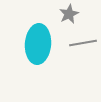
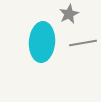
cyan ellipse: moved 4 px right, 2 px up
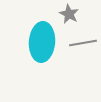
gray star: rotated 18 degrees counterclockwise
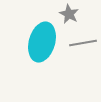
cyan ellipse: rotated 12 degrees clockwise
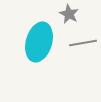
cyan ellipse: moved 3 px left
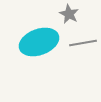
cyan ellipse: rotated 54 degrees clockwise
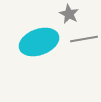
gray line: moved 1 px right, 4 px up
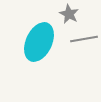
cyan ellipse: rotated 45 degrees counterclockwise
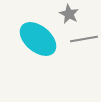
cyan ellipse: moved 1 px left, 3 px up; rotated 75 degrees counterclockwise
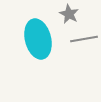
cyan ellipse: rotated 36 degrees clockwise
